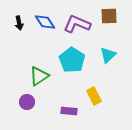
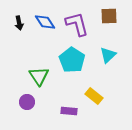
purple L-shape: rotated 52 degrees clockwise
green triangle: rotated 30 degrees counterclockwise
yellow rectangle: rotated 24 degrees counterclockwise
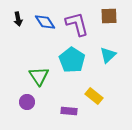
black arrow: moved 1 px left, 4 px up
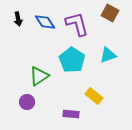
brown square: moved 1 px right, 3 px up; rotated 30 degrees clockwise
cyan triangle: rotated 24 degrees clockwise
green triangle: rotated 30 degrees clockwise
purple rectangle: moved 2 px right, 3 px down
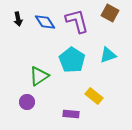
purple L-shape: moved 3 px up
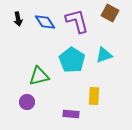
cyan triangle: moved 4 px left
green triangle: rotated 20 degrees clockwise
yellow rectangle: rotated 54 degrees clockwise
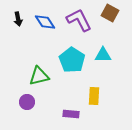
purple L-shape: moved 2 px right, 1 px up; rotated 12 degrees counterclockwise
cyan triangle: moved 1 px left; rotated 18 degrees clockwise
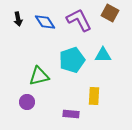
cyan pentagon: rotated 20 degrees clockwise
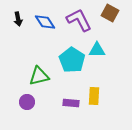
cyan triangle: moved 6 px left, 5 px up
cyan pentagon: rotated 20 degrees counterclockwise
purple rectangle: moved 11 px up
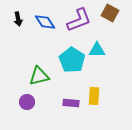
purple L-shape: rotated 96 degrees clockwise
